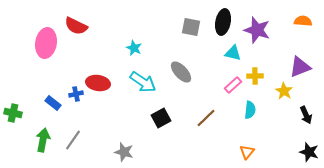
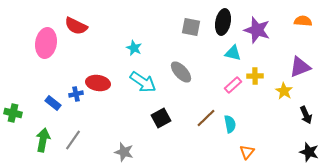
cyan semicircle: moved 20 px left, 14 px down; rotated 18 degrees counterclockwise
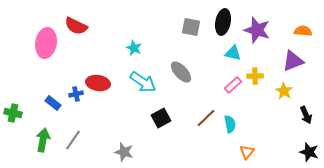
orange semicircle: moved 10 px down
purple triangle: moved 7 px left, 6 px up
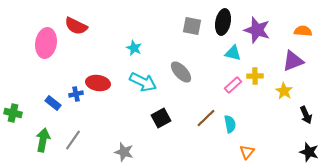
gray square: moved 1 px right, 1 px up
cyan arrow: rotated 8 degrees counterclockwise
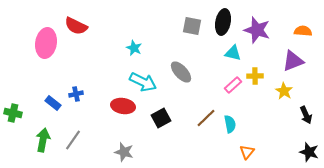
red ellipse: moved 25 px right, 23 px down
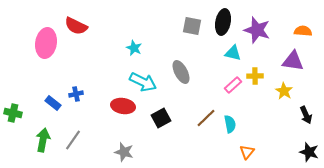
purple triangle: rotated 30 degrees clockwise
gray ellipse: rotated 15 degrees clockwise
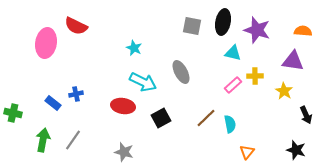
black star: moved 13 px left, 2 px up
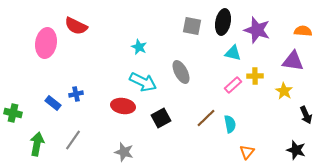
cyan star: moved 5 px right, 1 px up
green arrow: moved 6 px left, 4 px down
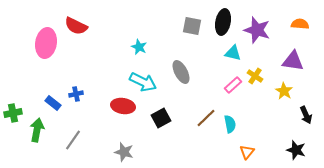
orange semicircle: moved 3 px left, 7 px up
yellow cross: rotated 35 degrees clockwise
green cross: rotated 24 degrees counterclockwise
green arrow: moved 14 px up
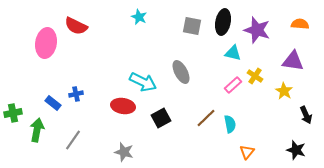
cyan star: moved 30 px up
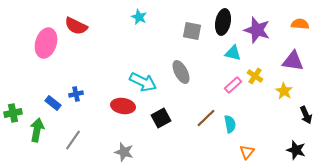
gray square: moved 5 px down
pink ellipse: rotated 8 degrees clockwise
